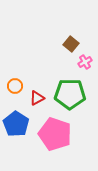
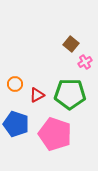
orange circle: moved 2 px up
red triangle: moved 3 px up
blue pentagon: rotated 15 degrees counterclockwise
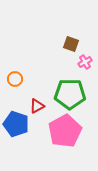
brown square: rotated 21 degrees counterclockwise
orange circle: moved 5 px up
red triangle: moved 11 px down
pink pentagon: moved 10 px right, 3 px up; rotated 24 degrees clockwise
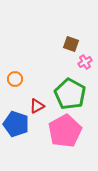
green pentagon: rotated 28 degrees clockwise
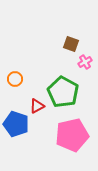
green pentagon: moved 7 px left, 2 px up
pink pentagon: moved 7 px right, 4 px down; rotated 16 degrees clockwise
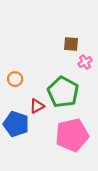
brown square: rotated 14 degrees counterclockwise
